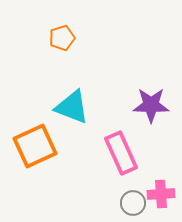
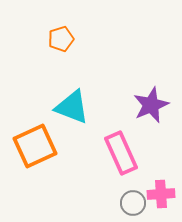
orange pentagon: moved 1 px left, 1 px down
purple star: rotated 24 degrees counterclockwise
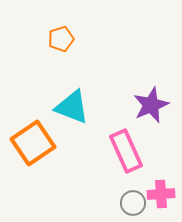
orange square: moved 2 px left, 3 px up; rotated 9 degrees counterclockwise
pink rectangle: moved 5 px right, 2 px up
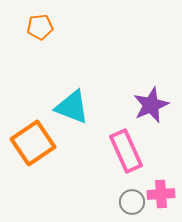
orange pentagon: moved 21 px left, 12 px up; rotated 10 degrees clockwise
gray circle: moved 1 px left, 1 px up
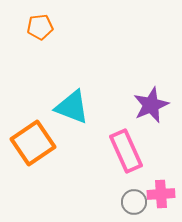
gray circle: moved 2 px right
